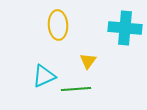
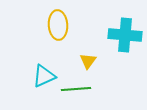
cyan cross: moved 7 px down
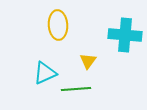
cyan triangle: moved 1 px right, 3 px up
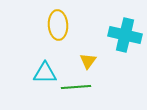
cyan cross: rotated 8 degrees clockwise
cyan triangle: rotated 25 degrees clockwise
green line: moved 2 px up
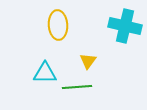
cyan cross: moved 9 px up
green line: moved 1 px right
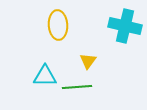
cyan triangle: moved 3 px down
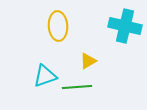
yellow ellipse: moved 1 px down
yellow triangle: rotated 24 degrees clockwise
cyan triangle: rotated 20 degrees counterclockwise
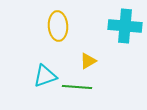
cyan cross: rotated 8 degrees counterclockwise
green line: rotated 8 degrees clockwise
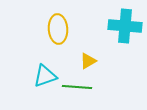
yellow ellipse: moved 3 px down
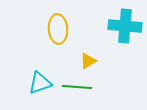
cyan triangle: moved 5 px left, 7 px down
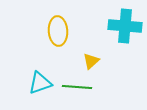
yellow ellipse: moved 2 px down
yellow triangle: moved 3 px right; rotated 12 degrees counterclockwise
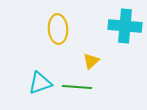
yellow ellipse: moved 2 px up
